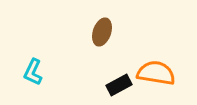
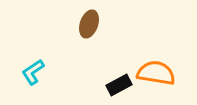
brown ellipse: moved 13 px left, 8 px up
cyan L-shape: rotated 32 degrees clockwise
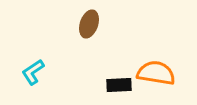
black rectangle: rotated 25 degrees clockwise
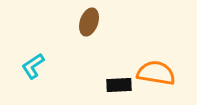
brown ellipse: moved 2 px up
cyan L-shape: moved 6 px up
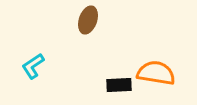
brown ellipse: moved 1 px left, 2 px up
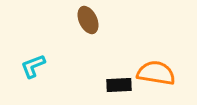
brown ellipse: rotated 44 degrees counterclockwise
cyan L-shape: rotated 12 degrees clockwise
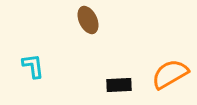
cyan L-shape: rotated 104 degrees clockwise
orange semicircle: moved 14 px right, 1 px down; rotated 39 degrees counterclockwise
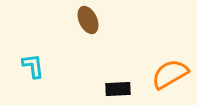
black rectangle: moved 1 px left, 4 px down
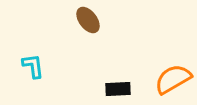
brown ellipse: rotated 12 degrees counterclockwise
orange semicircle: moved 3 px right, 5 px down
